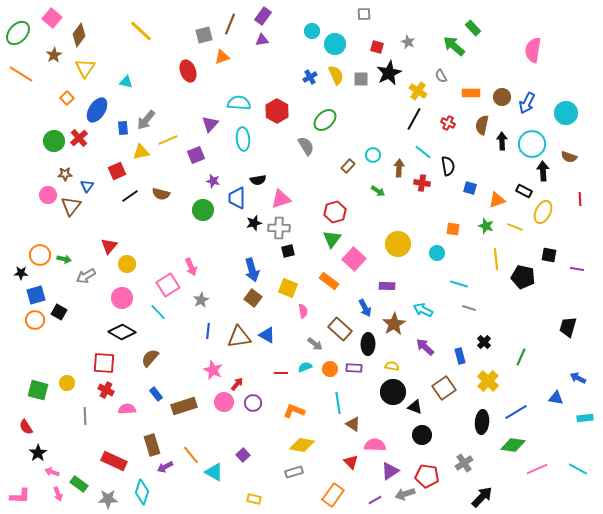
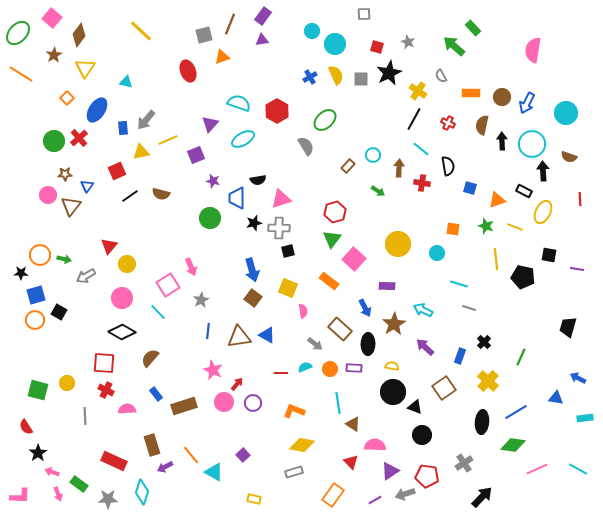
cyan semicircle at (239, 103): rotated 15 degrees clockwise
cyan ellipse at (243, 139): rotated 65 degrees clockwise
cyan line at (423, 152): moved 2 px left, 3 px up
green circle at (203, 210): moved 7 px right, 8 px down
blue rectangle at (460, 356): rotated 35 degrees clockwise
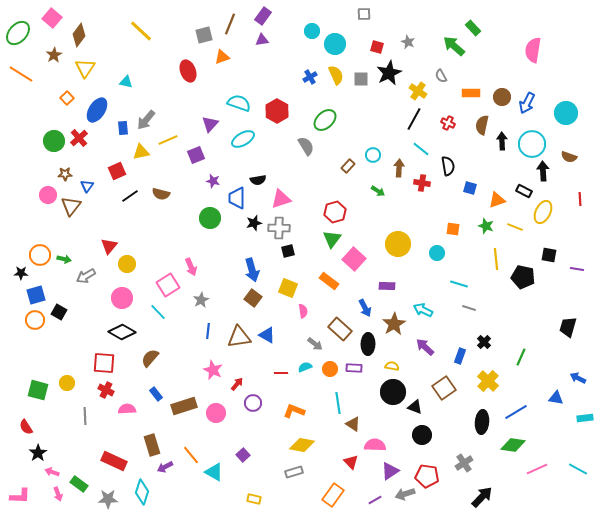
pink circle at (224, 402): moved 8 px left, 11 px down
